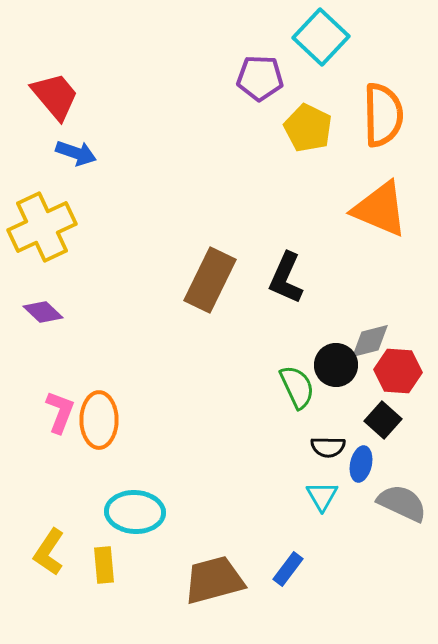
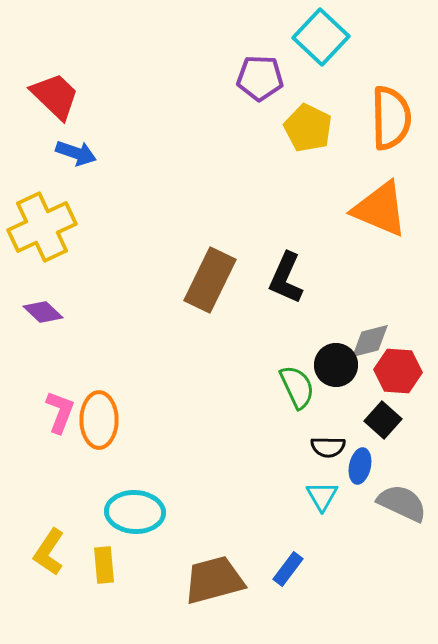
red trapezoid: rotated 6 degrees counterclockwise
orange semicircle: moved 8 px right, 3 px down
blue ellipse: moved 1 px left, 2 px down
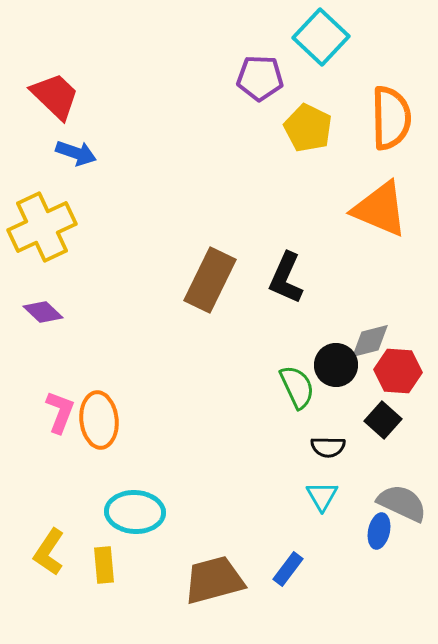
orange ellipse: rotated 6 degrees counterclockwise
blue ellipse: moved 19 px right, 65 px down
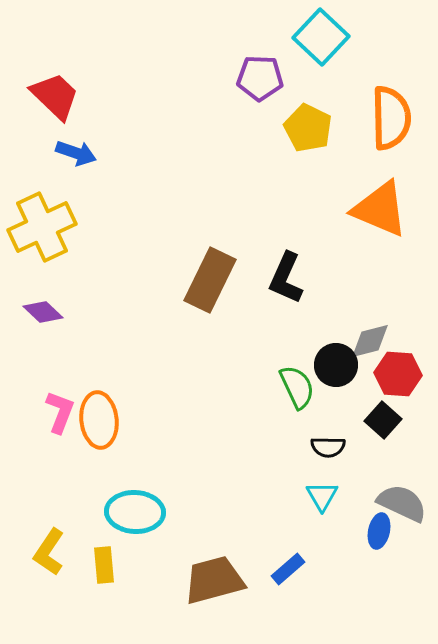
red hexagon: moved 3 px down
blue rectangle: rotated 12 degrees clockwise
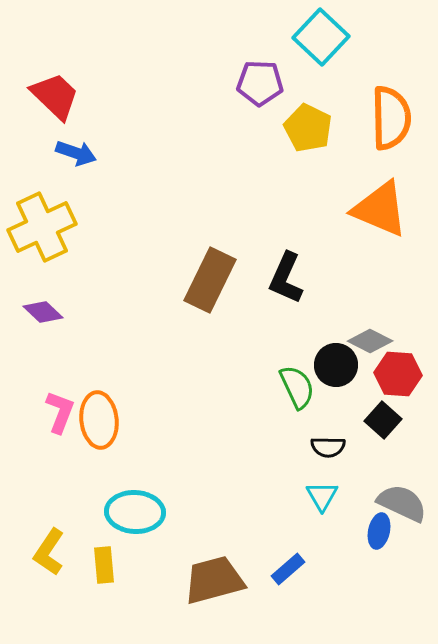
purple pentagon: moved 5 px down
gray diamond: rotated 42 degrees clockwise
